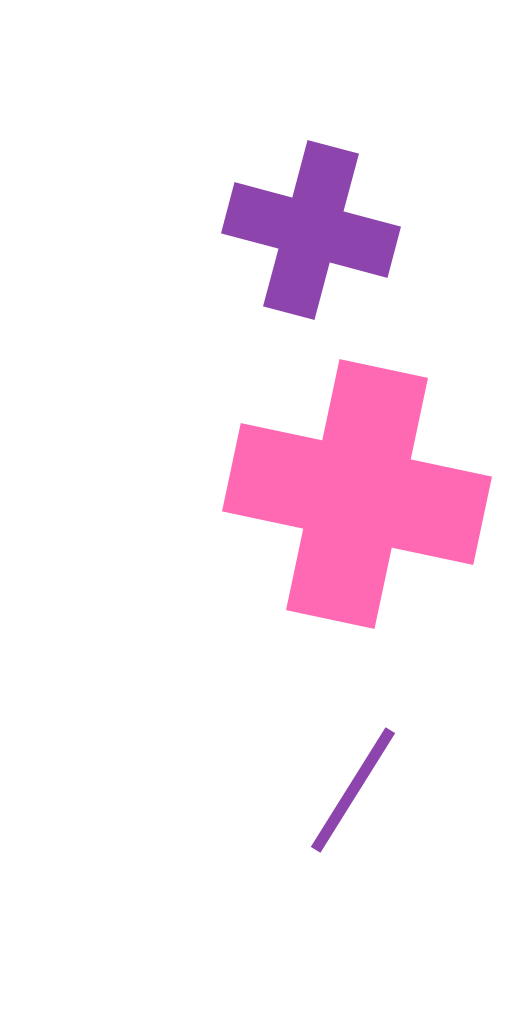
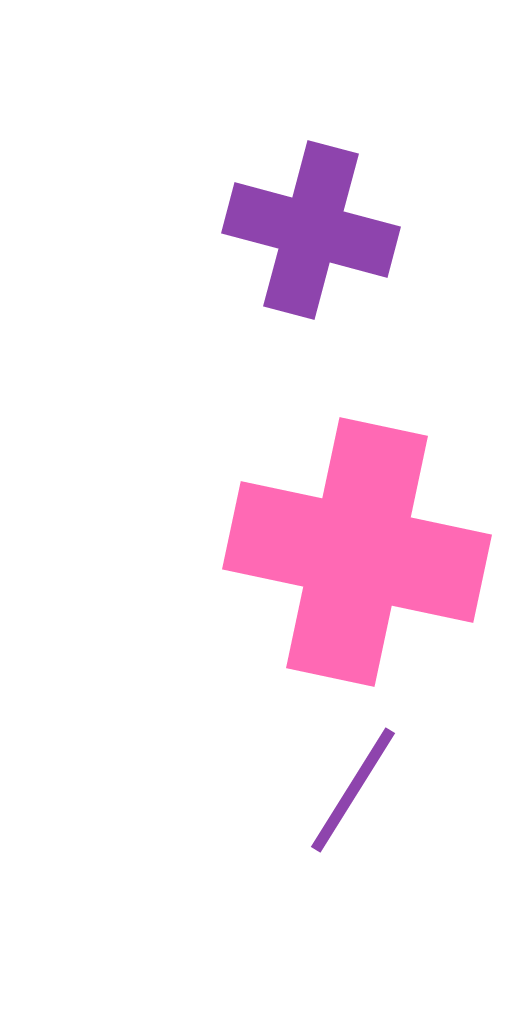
pink cross: moved 58 px down
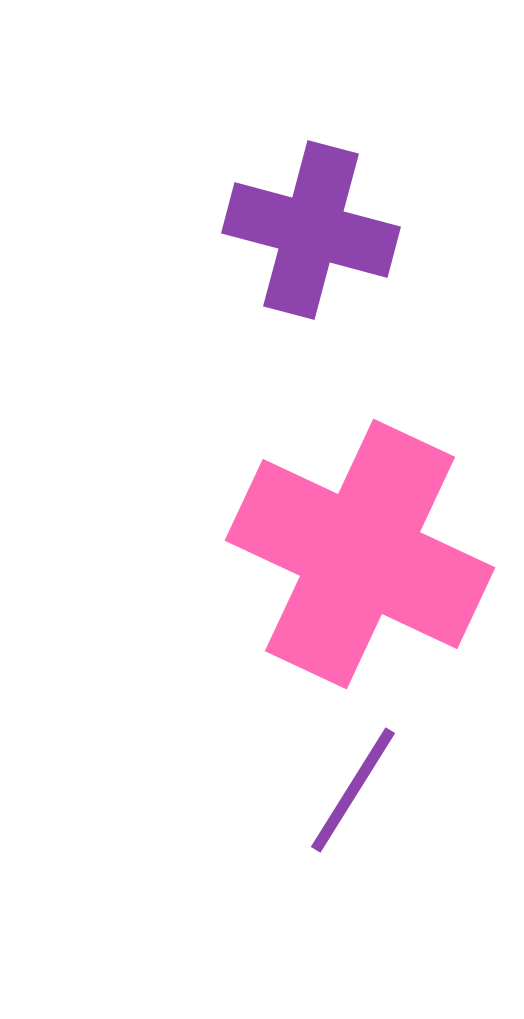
pink cross: moved 3 px right, 2 px down; rotated 13 degrees clockwise
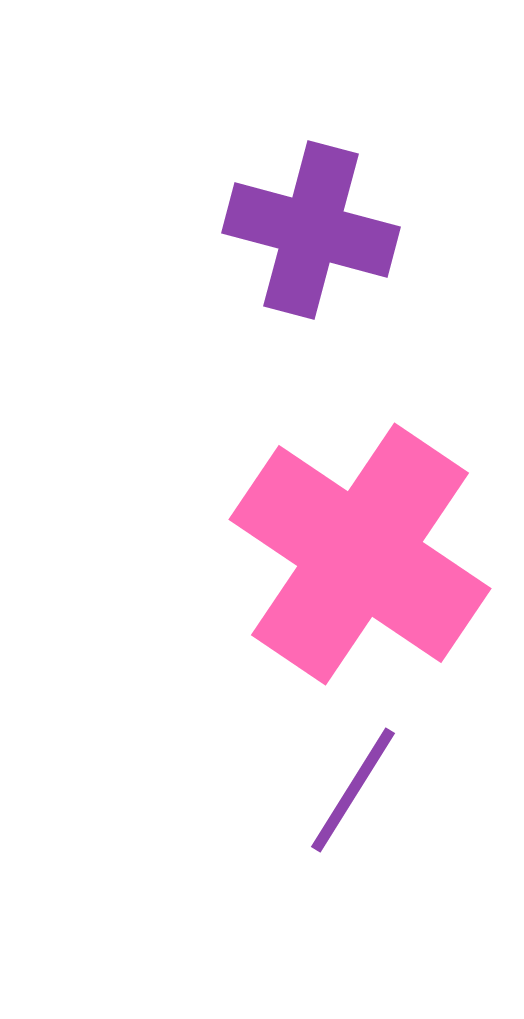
pink cross: rotated 9 degrees clockwise
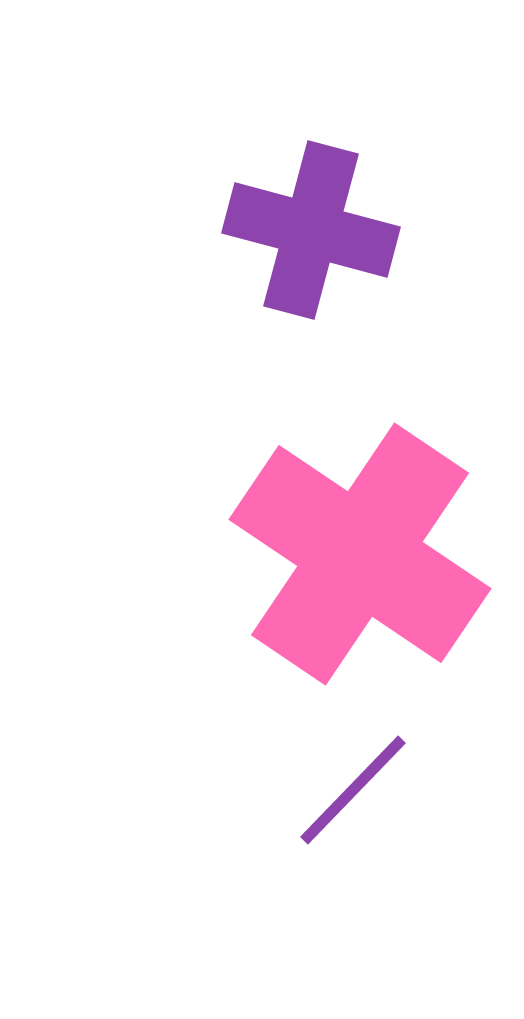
purple line: rotated 12 degrees clockwise
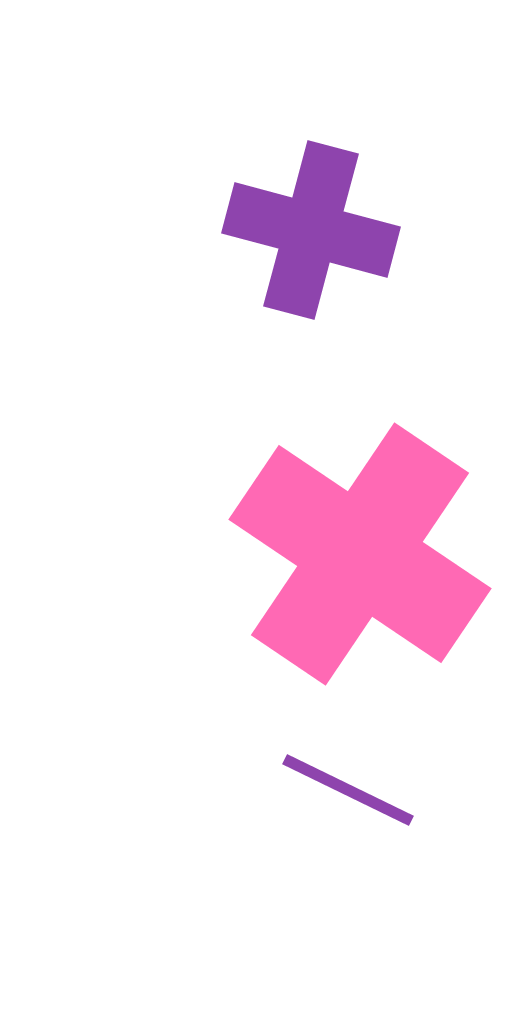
purple line: moved 5 px left; rotated 72 degrees clockwise
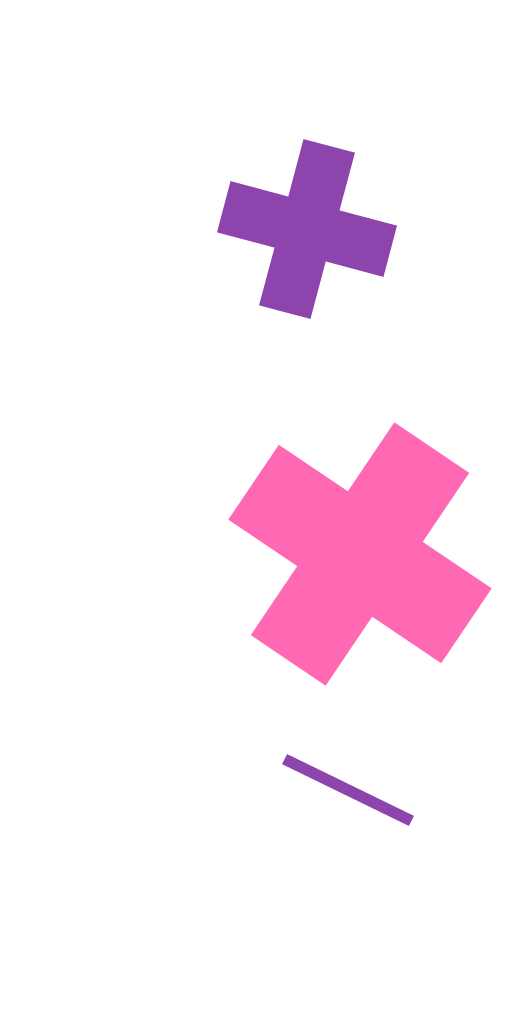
purple cross: moved 4 px left, 1 px up
